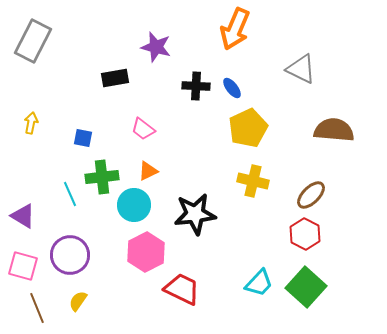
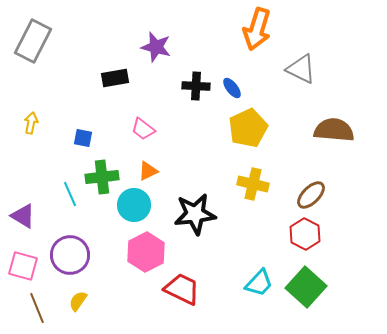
orange arrow: moved 22 px right; rotated 6 degrees counterclockwise
yellow cross: moved 3 px down
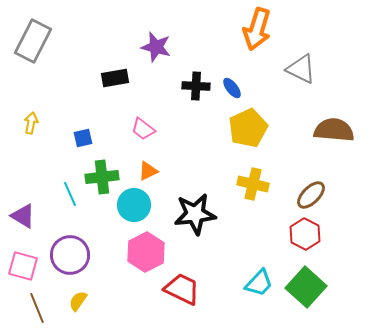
blue square: rotated 24 degrees counterclockwise
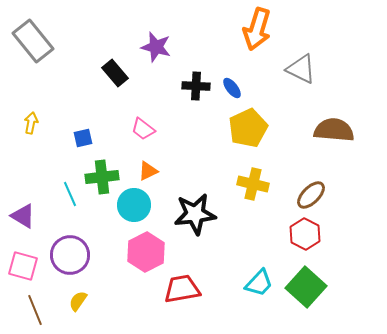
gray rectangle: rotated 66 degrees counterclockwise
black rectangle: moved 5 px up; rotated 60 degrees clockwise
red trapezoid: rotated 36 degrees counterclockwise
brown line: moved 2 px left, 2 px down
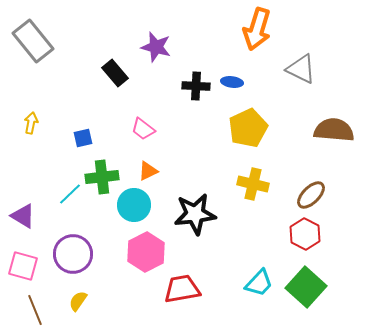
blue ellipse: moved 6 px up; rotated 45 degrees counterclockwise
cyan line: rotated 70 degrees clockwise
purple circle: moved 3 px right, 1 px up
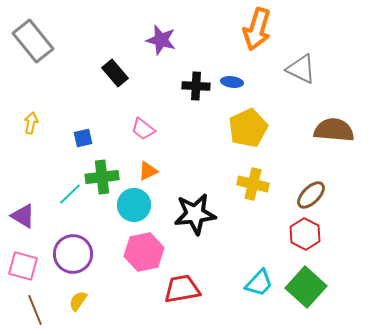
purple star: moved 5 px right, 7 px up
pink hexagon: moved 2 px left; rotated 15 degrees clockwise
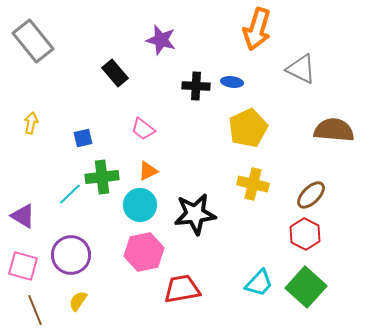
cyan circle: moved 6 px right
purple circle: moved 2 px left, 1 px down
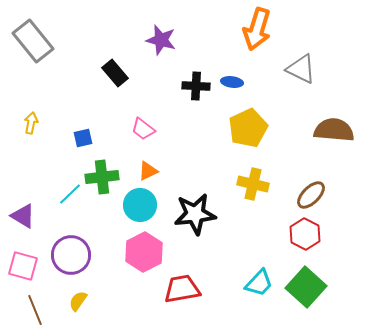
pink hexagon: rotated 15 degrees counterclockwise
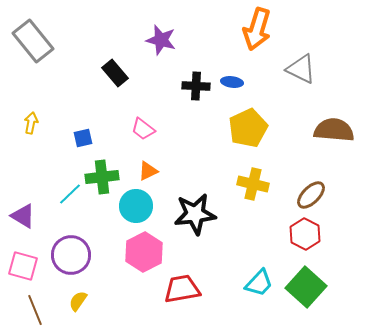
cyan circle: moved 4 px left, 1 px down
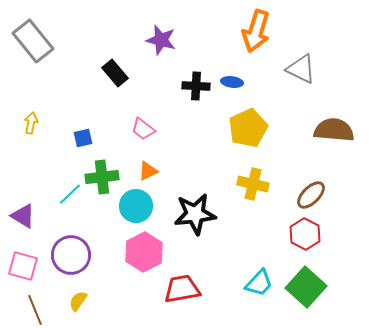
orange arrow: moved 1 px left, 2 px down
